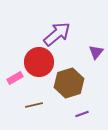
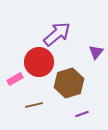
pink rectangle: moved 1 px down
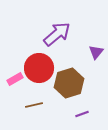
red circle: moved 6 px down
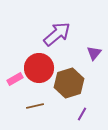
purple triangle: moved 2 px left, 1 px down
brown line: moved 1 px right, 1 px down
purple line: rotated 40 degrees counterclockwise
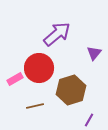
brown hexagon: moved 2 px right, 7 px down
purple line: moved 7 px right, 6 px down
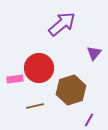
purple arrow: moved 5 px right, 10 px up
pink rectangle: rotated 21 degrees clockwise
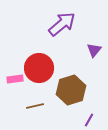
purple triangle: moved 3 px up
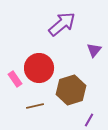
pink rectangle: rotated 63 degrees clockwise
